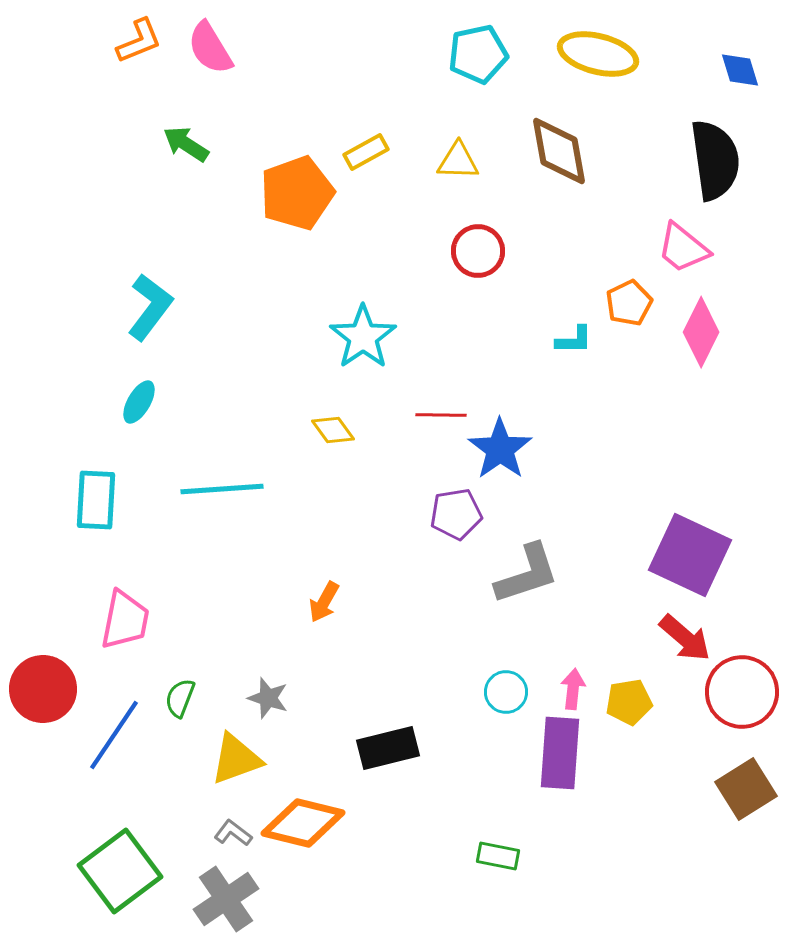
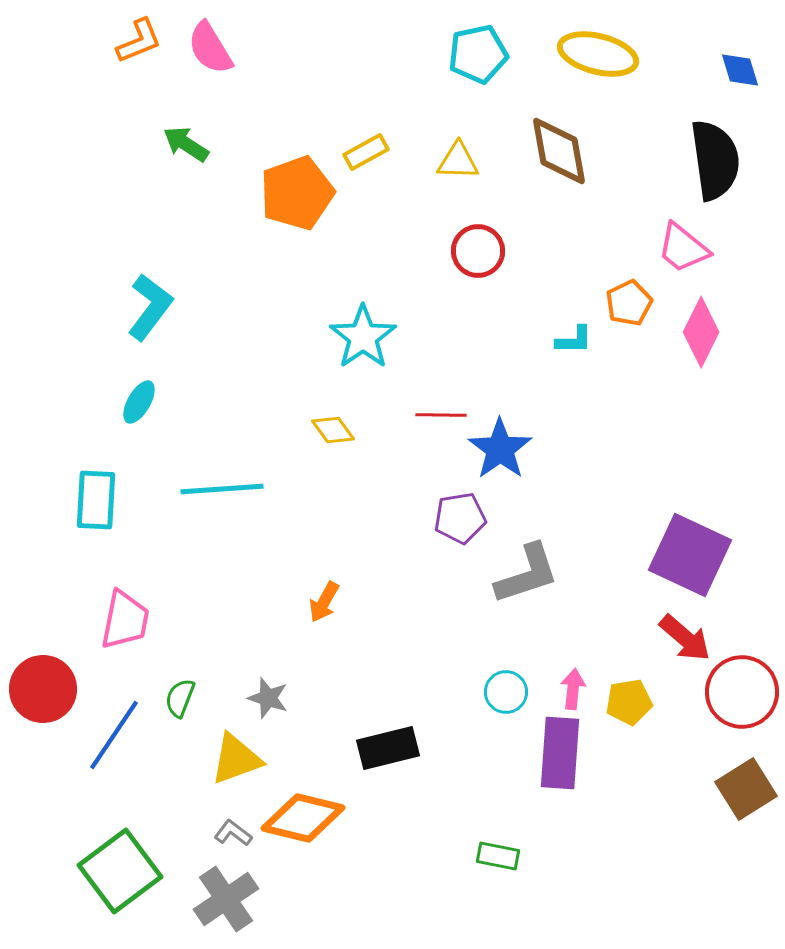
purple pentagon at (456, 514): moved 4 px right, 4 px down
orange diamond at (303, 823): moved 5 px up
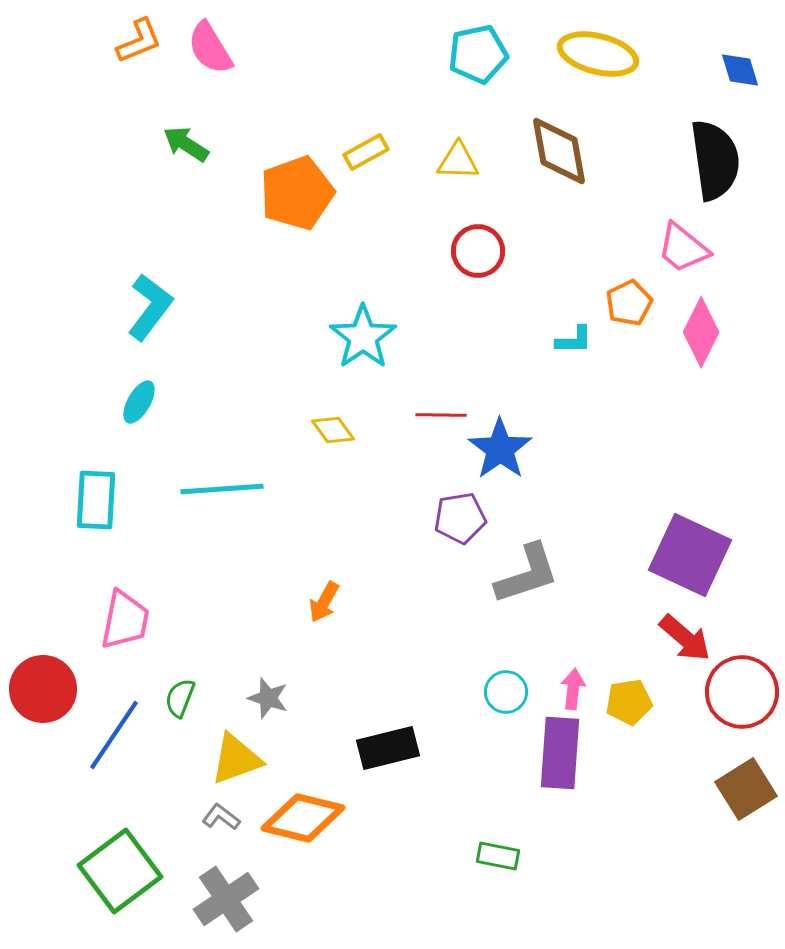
gray L-shape at (233, 833): moved 12 px left, 16 px up
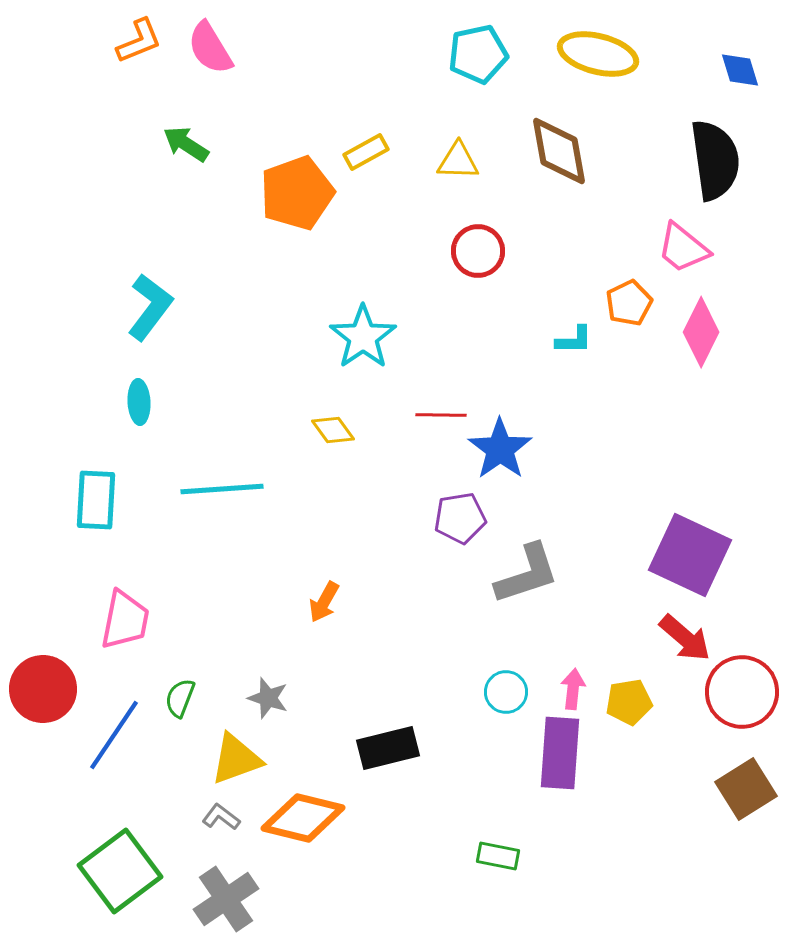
cyan ellipse at (139, 402): rotated 33 degrees counterclockwise
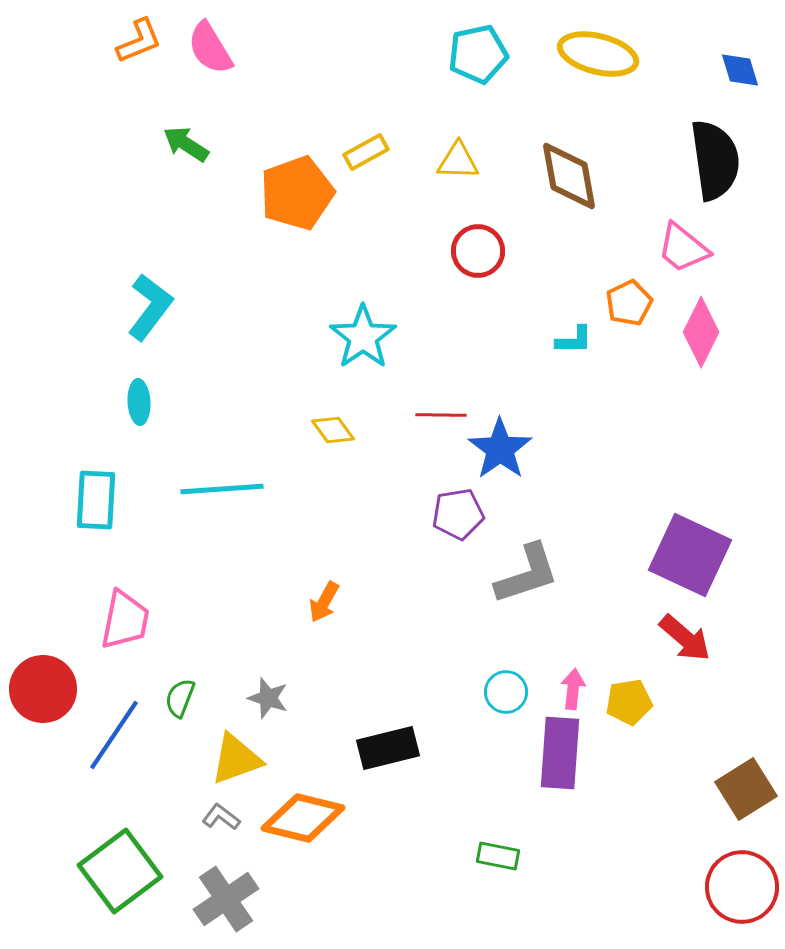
brown diamond at (559, 151): moved 10 px right, 25 px down
purple pentagon at (460, 518): moved 2 px left, 4 px up
red circle at (742, 692): moved 195 px down
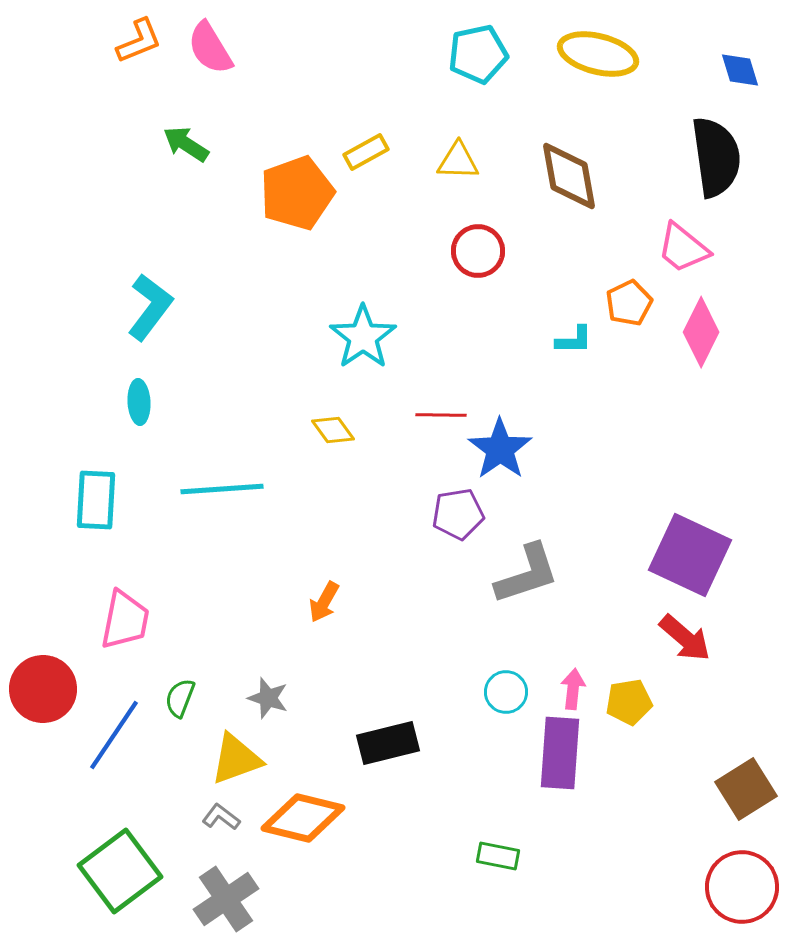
black semicircle at (715, 160): moved 1 px right, 3 px up
black rectangle at (388, 748): moved 5 px up
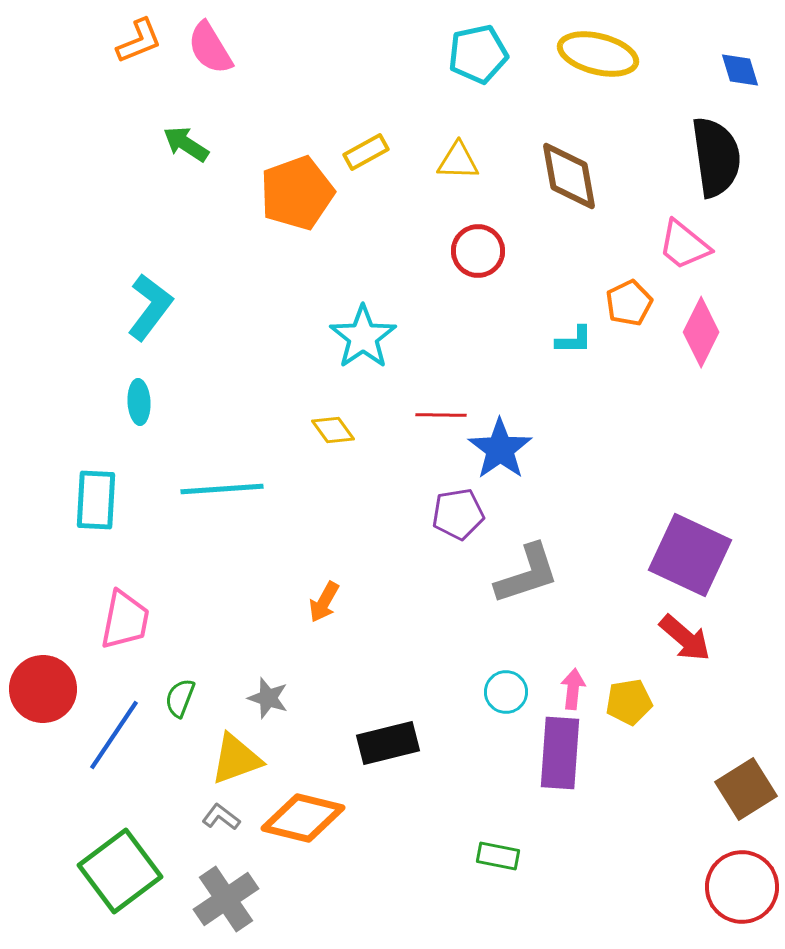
pink trapezoid at (683, 248): moved 1 px right, 3 px up
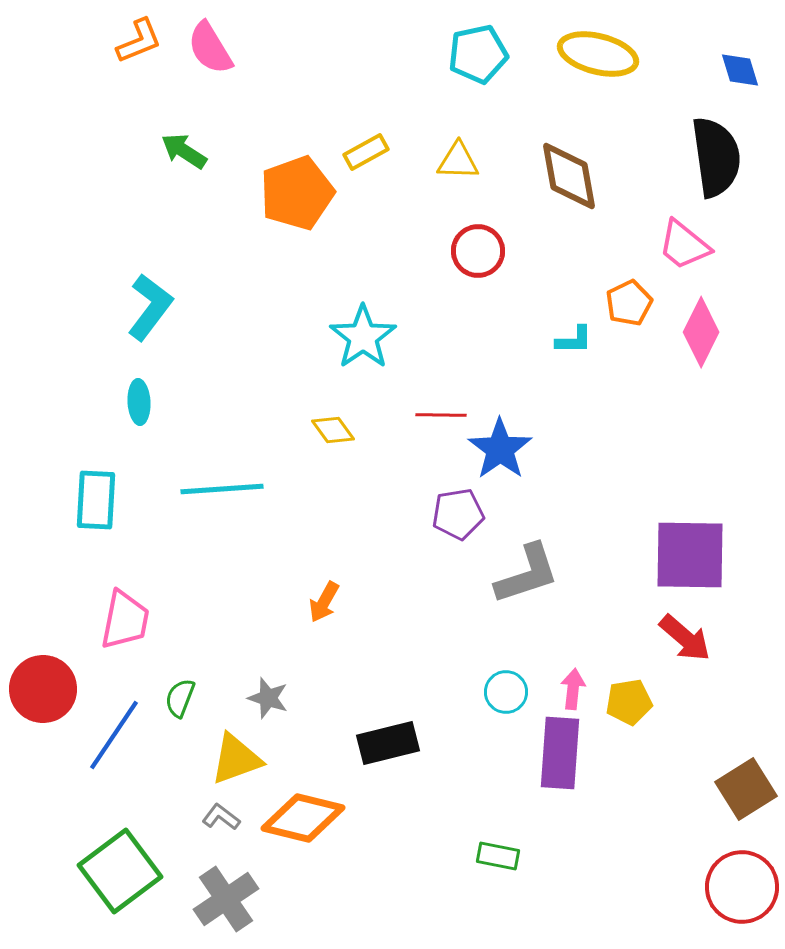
green arrow at (186, 144): moved 2 px left, 7 px down
purple square at (690, 555): rotated 24 degrees counterclockwise
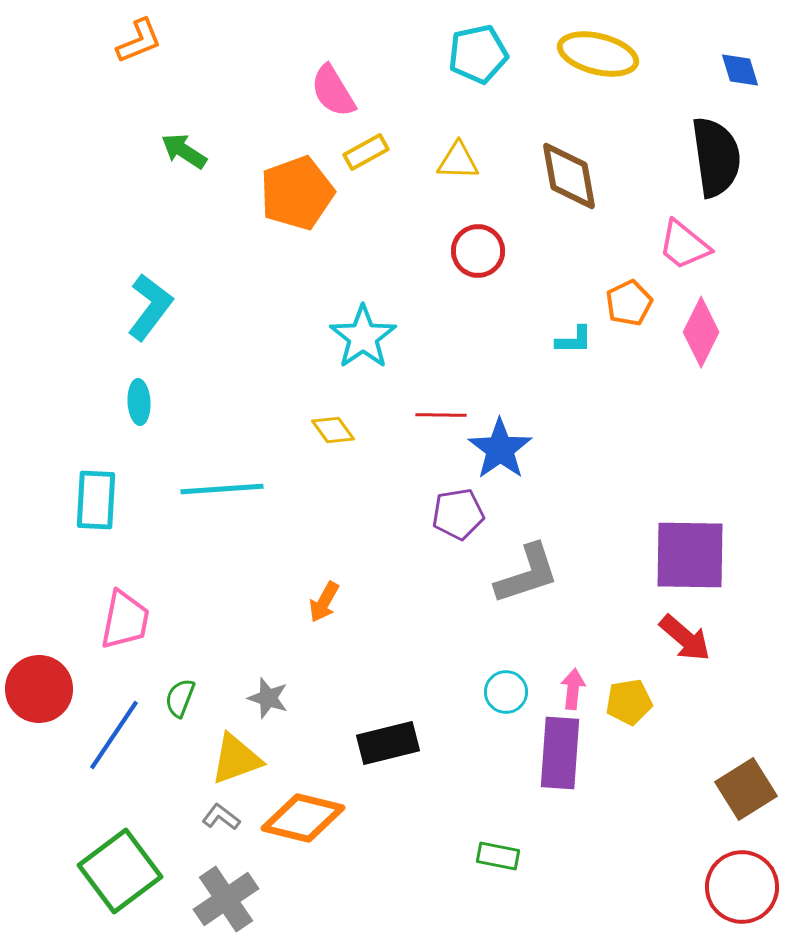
pink semicircle at (210, 48): moved 123 px right, 43 px down
red circle at (43, 689): moved 4 px left
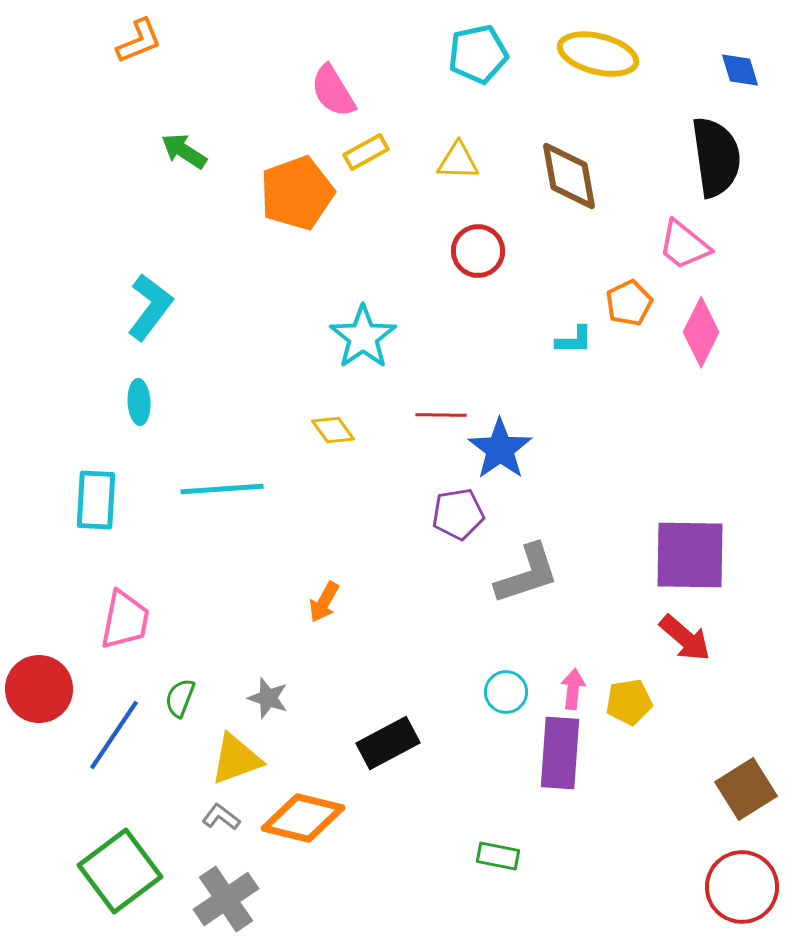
black rectangle at (388, 743): rotated 14 degrees counterclockwise
